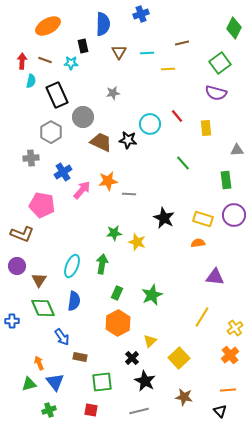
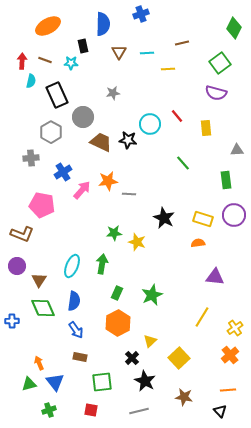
blue arrow at (62, 337): moved 14 px right, 7 px up
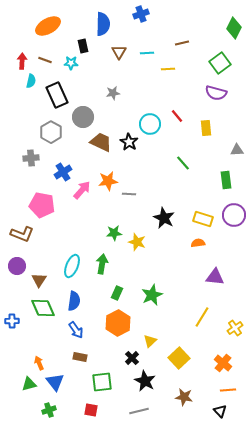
black star at (128, 140): moved 1 px right, 2 px down; rotated 24 degrees clockwise
orange cross at (230, 355): moved 7 px left, 8 px down; rotated 12 degrees counterclockwise
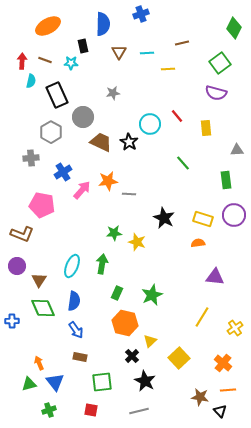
orange hexagon at (118, 323): moved 7 px right; rotated 20 degrees counterclockwise
black cross at (132, 358): moved 2 px up
brown star at (184, 397): moved 16 px right
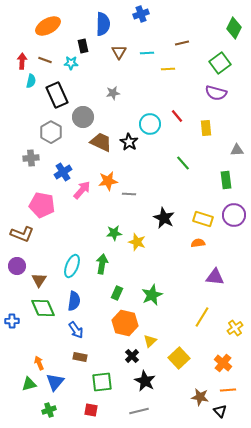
blue triangle at (55, 382): rotated 18 degrees clockwise
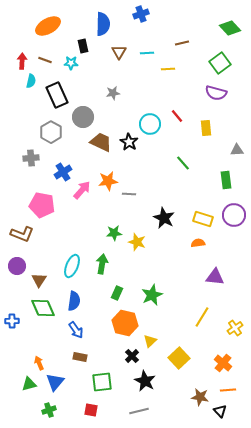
green diamond at (234, 28): moved 4 px left; rotated 70 degrees counterclockwise
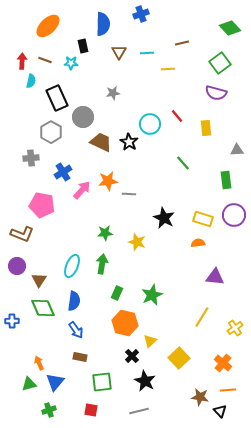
orange ellipse at (48, 26): rotated 15 degrees counterclockwise
black rectangle at (57, 95): moved 3 px down
green star at (114, 233): moved 9 px left
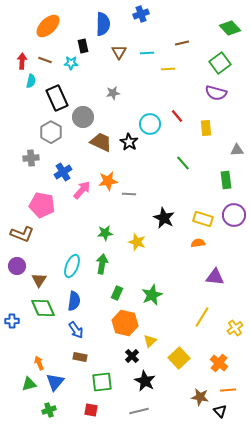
orange cross at (223, 363): moved 4 px left
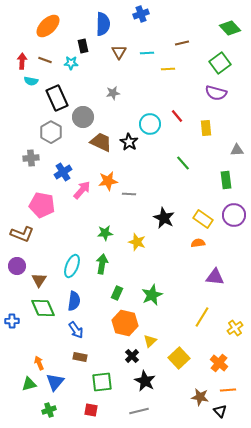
cyan semicircle at (31, 81): rotated 88 degrees clockwise
yellow rectangle at (203, 219): rotated 18 degrees clockwise
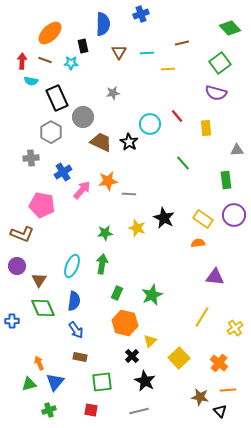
orange ellipse at (48, 26): moved 2 px right, 7 px down
yellow star at (137, 242): moved 14 px up
